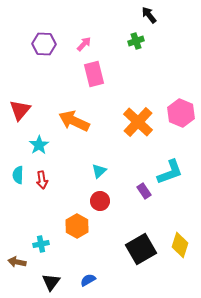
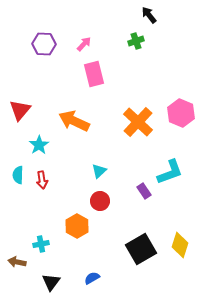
blue semicircle: moved 4 px right, 2 px up
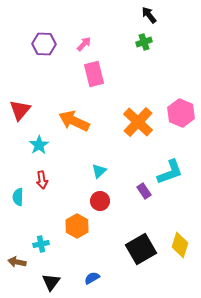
green cross: moved 8 px right, 1 px down
cyan semicircle: moved 22 px down
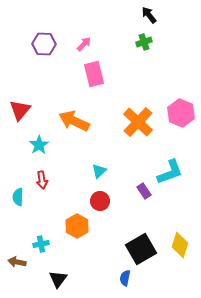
blue semicircle: moved 33 px right; rotated 49 degrees counterclockwise
black triangle: moved 7 px right, 3 px up
